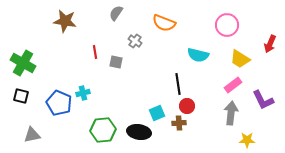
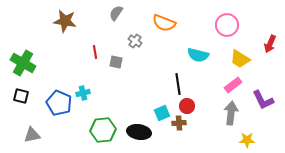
cyan square: moved 5 px right
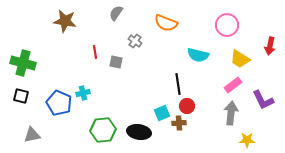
orange semicircle: moved 2 px right
red arrow: moved 2 px down; rotated 12 degrees counterclockwise
green cross: rotated 15 degrees counterclockwise
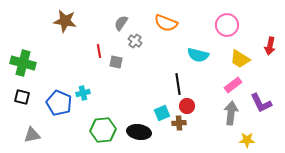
gray semicircle: moved 5 px right, 10 px down
red line: moved 4 px right, 1 px up
black square: moved 1 px right, 1 px down
purple L-shape: moved 2 px left, 3 px down
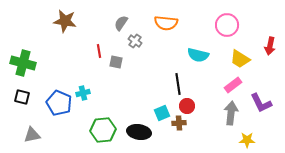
orange semicircle: rotated 15 degrees counterclockwise
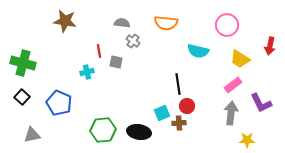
gray semicircle: moved 1 px right; rotated 63 degrees clockwise
gray cross: moved 2 px left
cyan semicircle: moved 4 px up
cyan cross: moved 4 px right, 21 px up
black square: rotated 28 degrees clockwise
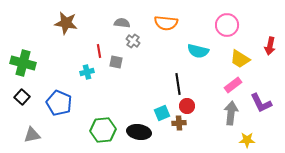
brown star: moved 1 px right, 2 px down
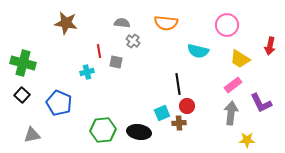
black square: moved 2 px up
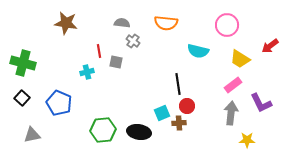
red arrow: rotated 42 degrees clockwise
black square: moved 3 px down
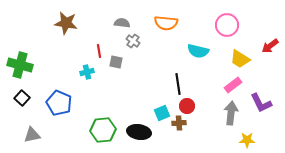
green cross: moved 3 px left, 2 px down
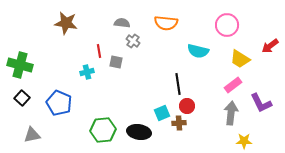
yellow star: moved 3 px left, 1 px down
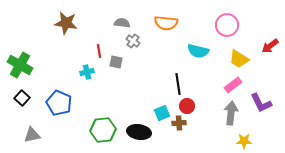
yellow trapezoid: moved 1 px left
green cross: rotated 15 degrees clockwise
